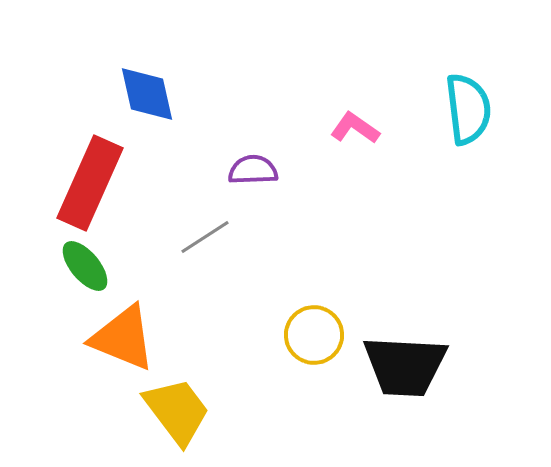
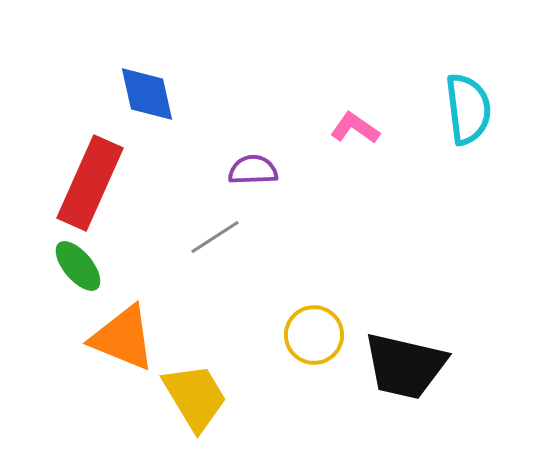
gray line: moved 10 px right
green ellipse: moved 7 px left
black trapezoid: rotated 10 degrees clockwise
yellow trapezoid: moved 18 px right, 14 px up; rotated 6 degrees clockwise
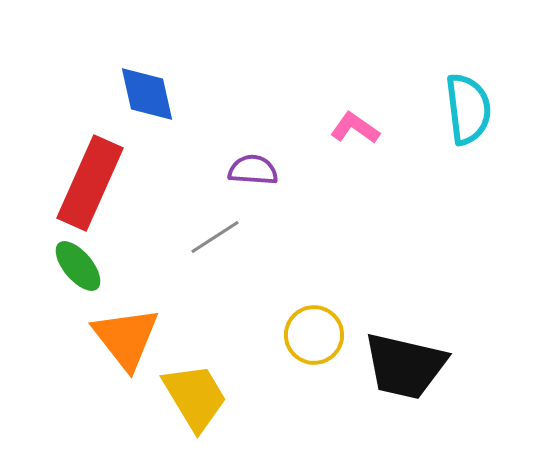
purple semicircle: rotated 6 degrees clockwise
orange triangle: moved 3 px right; rotated 30 degrees clockwise
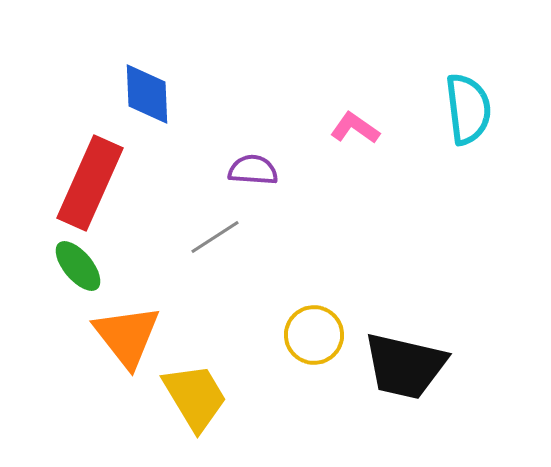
blue diamond: rotated 10 degrees clockwise
orange triangle: moved 1 px right, 2 px up
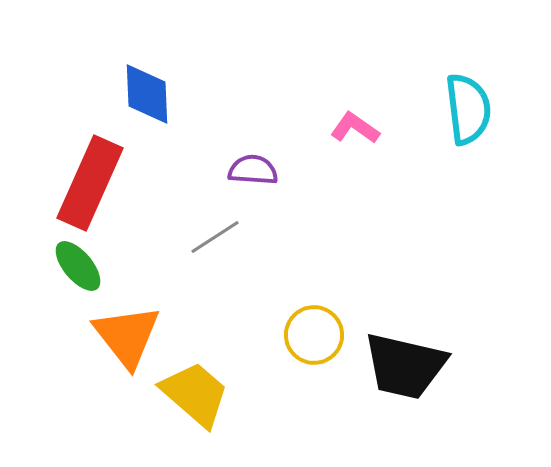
yellow trapezoid: moved 3 px up; rotated 18 degrees counterclockwise
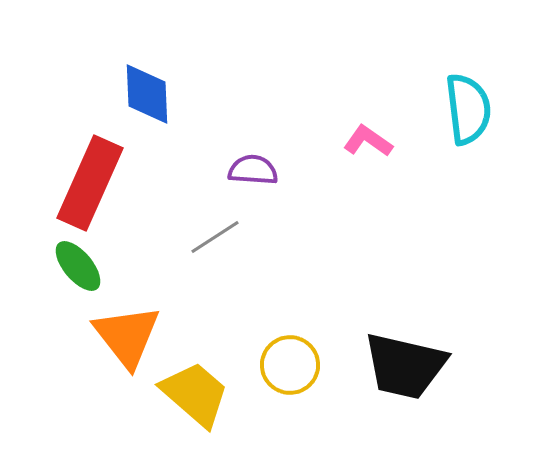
pink L-shape: moved 13 px right, 13 px down
yellow circle: moved 24 px left, 30 px down
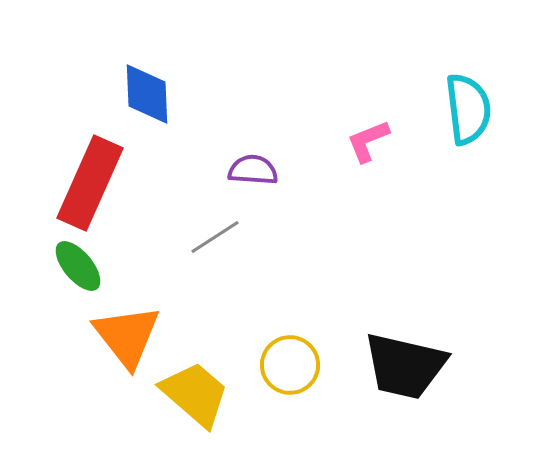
pink L-shape: rotated 57 degrees counterclockwise
